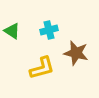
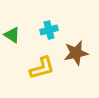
green triangle: moved 4 px down
brown star: rotated 25 degrees counterclockwise
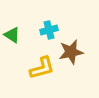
brown star: moved 5 px left, 1 px up
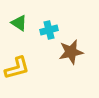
green triangle: moved 7 px right, 12 px up
yellow L-shape: moved 25 px left
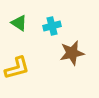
cyan cross: moved 3 px right, 4 px up
brown star: moved 1 px right, 1 px down
